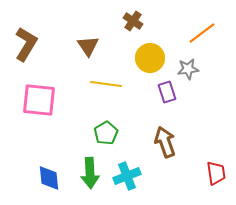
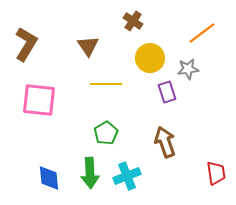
yellow line: rotated 8 degrees counterclockwise
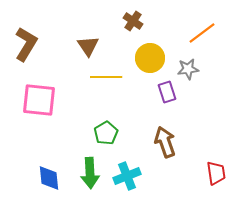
yellow line: moved 7 px up
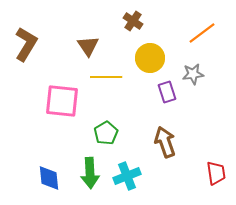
gray star: moved 5 px right, 5 px down
pink square: moved 23 px right, 1 px down
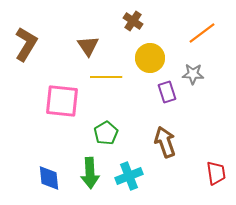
gray star: rotated 10 degrees clockwise
cyan cross: moved 2 px right
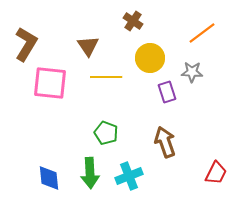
gray star: moved 1 px left, 2 px up
pink square: moved 12 px left, 18 px up
green pentagon: rotated 20 degrees counterclockwise
red trapezoid: rotated 35 degrees clockwise
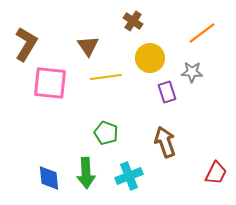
yellow line: rotated 8 degrees counterclockwise
green arrow: moved 4 px left
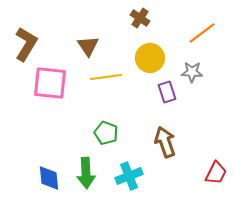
brown cross: moved 7 px right, 3 px up
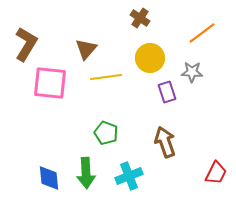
brown triangle: moved 2 px left, 3 px down; rotated 15 degrees clockwise
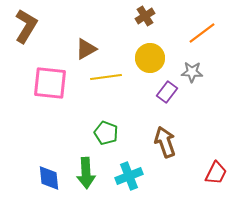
brown cross: moved 5 px right, 2 px up; rotated 24 degrees clockwise
brown L-shape: moved 18 px up
brown triangle: rotated 20 degrees clockwise
purple rectangle: rotated 55 degrees clockwise
